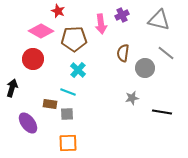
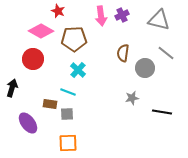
pink arrow: moved 8 px up
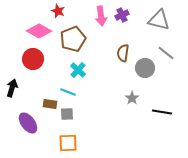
pink diamond: moved 2 px left
brown pentagon: moved 1 px left; rotated 20 degrees counterclockwise
gray star: rotated 24 degrees counterclockwise
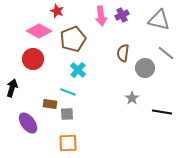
red star: moved 1 px left
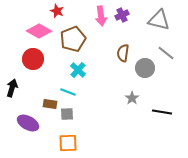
purple ellipse: rotated 25 degrees counterclockwise
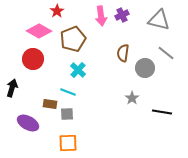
red star: rotated 16 degrees clockwise
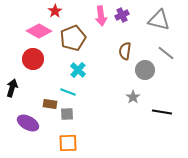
red star: moved 2 px left
brown pentagon: moved 1 px up
brown semicircle: moved 2 px right, 2 px up
gray circle: moved 2 px down
gray star: moved 1 px right, 1 px up
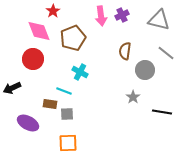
red star: moved 2 px left
pink diamond: rotated 40 degrees clockwise
cyan cross: moved 2 px right, 2 px down; rotated 14 degrees counterclockwise
black arrow: rotated 132 degrees counterclockwise
cyan line: moved 4 px left, 1 px up
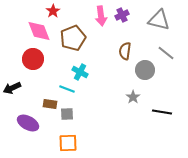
cyan line: moved 3 px right, 2 px up
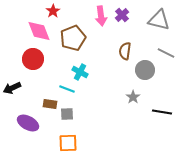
purple cross: rotated 16 degrees counterclockwise
gray line: rotated 12 degrees counterclockwise
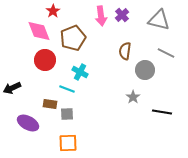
red circle: moved 12 px right, 1 px down
